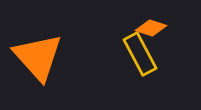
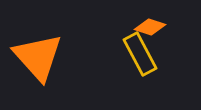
orange diamond: moved 1 px left, 1 px up
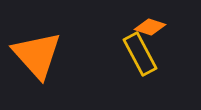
orange triangle: moved 1 px left, 2 px up
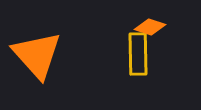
yellow rectangle: moved 2 px left; rotated 27 degrees clockwise
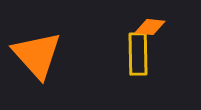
orange diamond: rotated 12 degrees counterclockwise
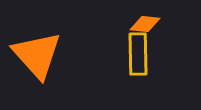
orange diamond: moved 5 px left, 3 px up
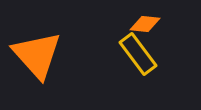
yellow rectangle: rotated 36 degrees counterclockwise
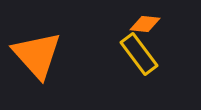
yellow rectangle: moved 1 px right
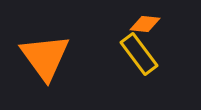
orange triangle: moved 8 px right, 2 px down; rotated 6 degrees clockwise
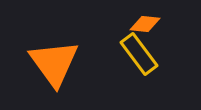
orange triangle: moved 9 px right, 6 px down
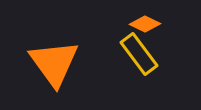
orange diamond: rotated 20 degrees clockwise
